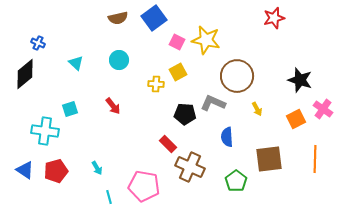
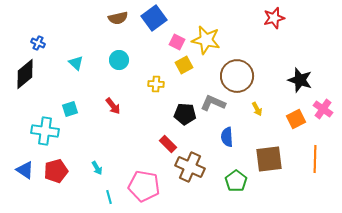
yellow square: moved 6 px right, 7 px up
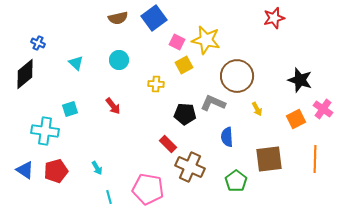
pink pentagon: moved 4 px right, 3 px down
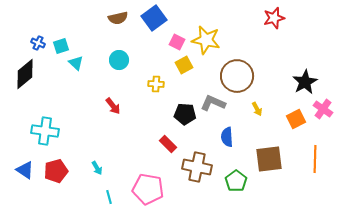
black star: moved 5 px right, 2 px down; rotated 25 degrees clockwise
cyan square: moved 9 px left, 63 px up
brown cross: moved 7 px right; rotated 12 degrees counterclockwise
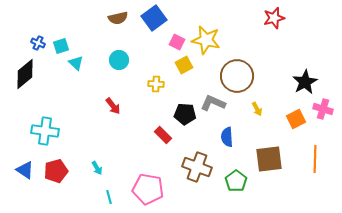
pink cross: rotated 18 degrees counterclockwise
red rectangle: moved 5 px left, 9 px up
brown cross: rotated 8 degrees clockwise
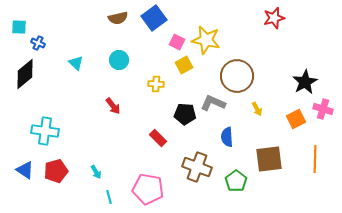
cyan square: moved 42 px left, 19 px up; rotated 21 degrees clockwise
red rectangle: moved 5 px left, 3 px down
cyan arrow: moved 1 px left, 4 px down
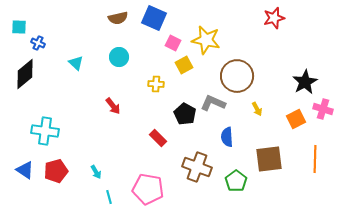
blue square: rotated 30 degrees counterclockwise
pink square: moved 4 px left, 1 px down
cyan circle: moved 3 px up
black pentagon: rotated 25 degrees clockwise
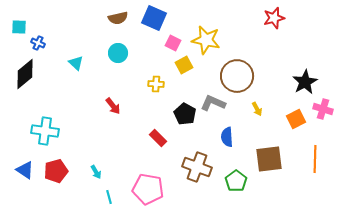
cyan circle: moved 1 px left, 4 px up
